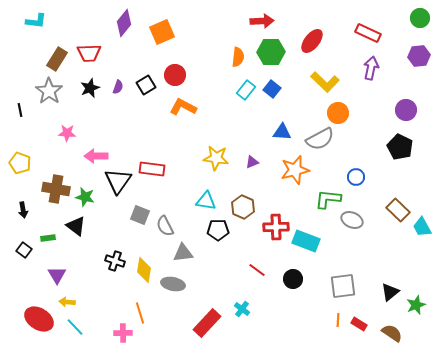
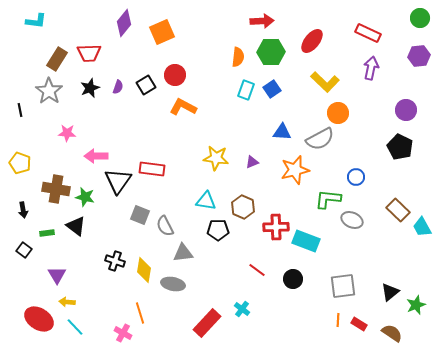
blue square at (272, 89): rotated 18 degrees clockwise
cyan rectangle at (246, 90): rotated 18 degrees counterclockwise
green rectangle at (48, 238): moved 1 px left, 5 px up
pink cross at (123, 333): rotated 30 degrees clockwise
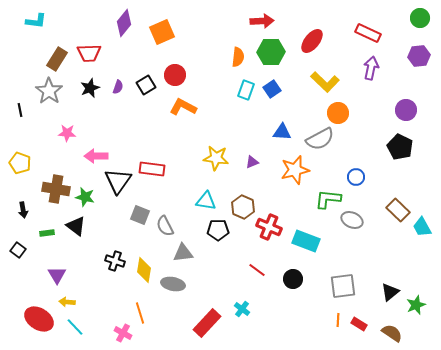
red cross at (276, 227): moved 7 px left; rotated 25 degrees clockwise
black square at (24, 250): moved 6 px left
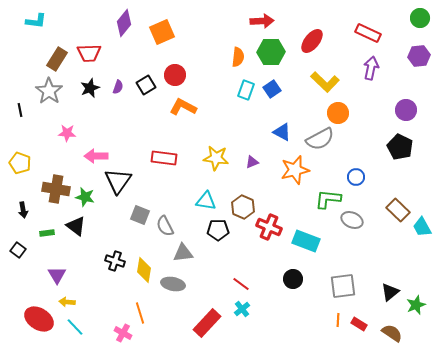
blue triangle at (282, 132): rotated 24 degrees clockwise
red rectangle at (152, 169): moved 12 px right, 11 px up
red line at (257, 270): moved 16 px left, 14 px down
cyan cross at (242, 309): rotated 14 degrees clockwise
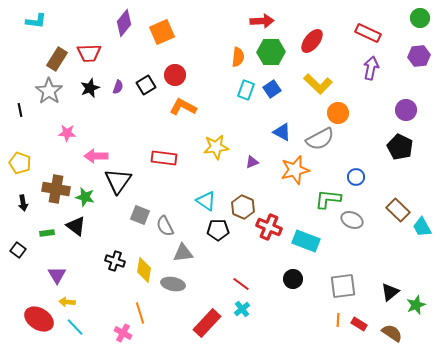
yellow L-shape at (325, 82): moved 7 px left, 2 px down
yellow star at (216, 158): moved 11 px up; rotated 15 degrees counterclockwise
cyan triangle at (206, 201): rotated 25 degrees clockwise
black arrow at (23, 210): moved 7 px up
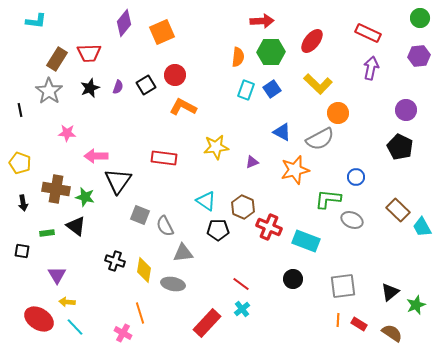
black square at (18, 250): moved 4 px right, 1 px down; rotated 28 degrees counterclockwise
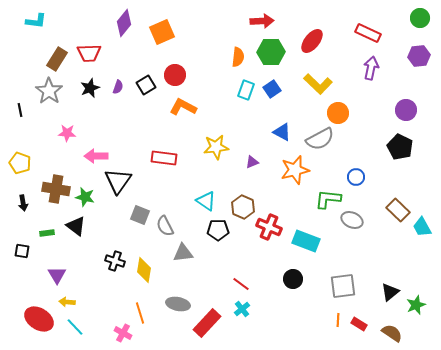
gray ellipse at (173, 284): moved 5 px right, 20 px down
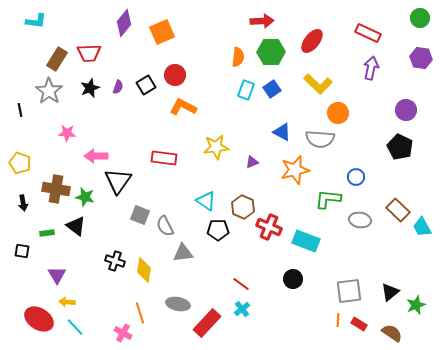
purple hexagon at (419, 56): moved 2 px right, 2 px down; rotated 15 degrees clockwise
gray semicircle at (320, 139): rotated 32 degrees clockwise
gray ellipse at (352, 220): moved 8 px right; rotated 15 degrees counterclockwise
gray square at (343, 286): moved 6 px right, 5 px down
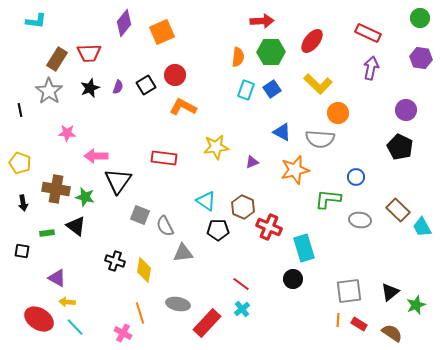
cyan rectangle at (306, 241): moved 2 px left, 7 px down; rotated 52 degrees clockwise
purple triangle at (57, 275): moved 3 px down; rotated 30 degrees counterclockwise
